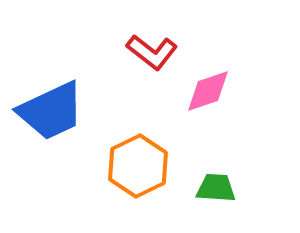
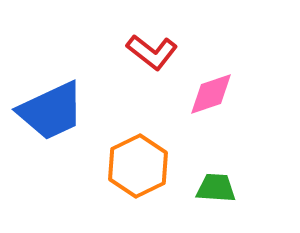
pink diamond: moved 3 px right, 3 px down
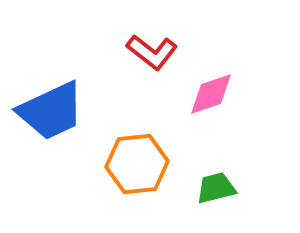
orange hexagon: moved 1 px left, 2 px up; rotated 20 degrees clockwise
green trapezoid: rotated 18 degrees counterclockwise
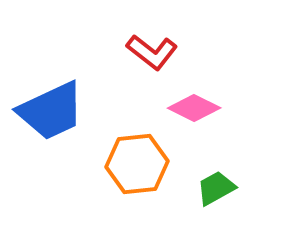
pink diamond: moved 17 px left, 14 px down; rotated 45 degrees clockwise
green trapezoid: rotated 15 degrees counterclockwise
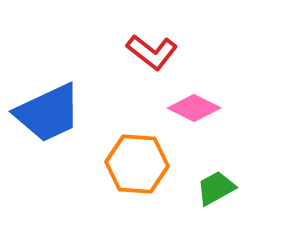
blue trapezoid: moved 3 px left, 2 px down
orange hexagon: rotated 10 degrees clockwise
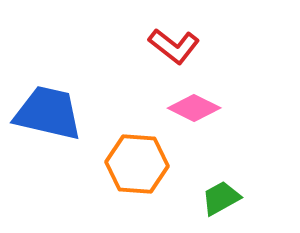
red L-shape: moved 22 px right, 6 px up
blue trapezoid: rotated 142 degrees counterclockwise
green trapezoid: moved 5 px right, 10 px down
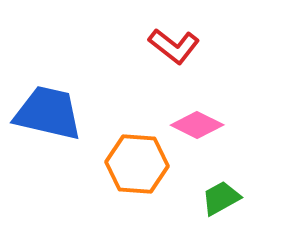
pink diamond: moved 3 px right, 17 px down
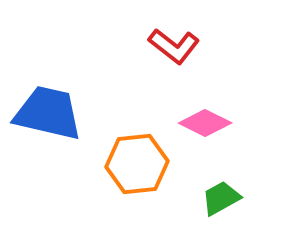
pink diamond: moved 8 px right, 2 px up
orange hexagon: rotated 10 degrees counterclockwise
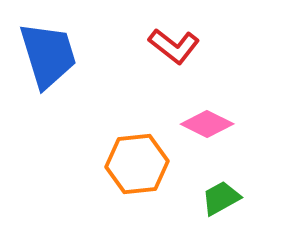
blue trapezoid: moved 58 px up; rotated 60 degrees clockwise
pink diamond: moved 2 px right, 1 px down
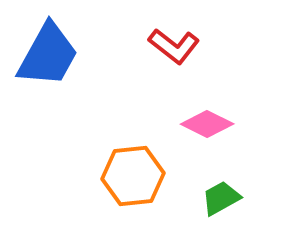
blue trapezoid: rotated 46 degrees clockwise
orange hexagon: moved 4 px left, 12 px down
